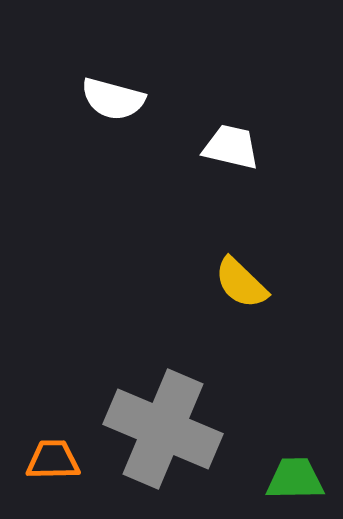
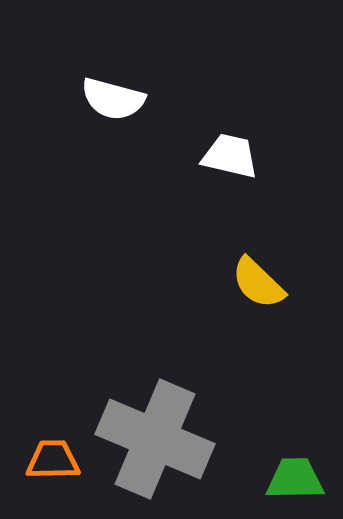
white trapezoid: moved 1 px left, 9 px down
yellow semicircle: moved 17 px right
gray cross: moved 8 px left, 10 px down
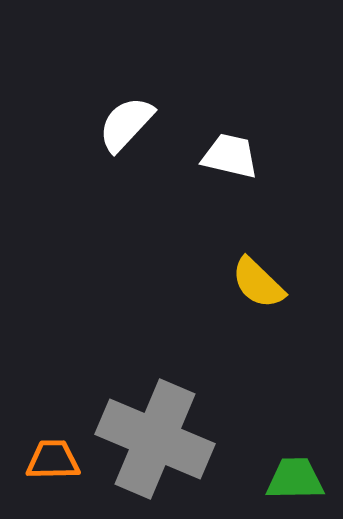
white semicircle: moved 13 px right, 25 px down; rotated 118 degrees clockwise
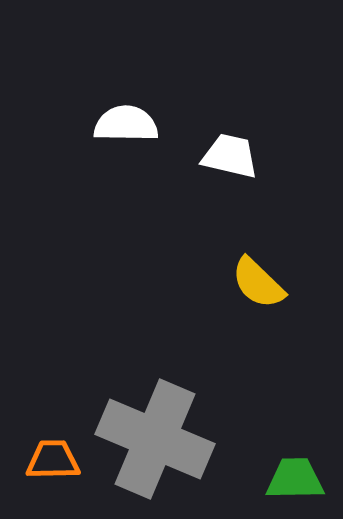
white semicircle: rotated 48 degrees clockwise
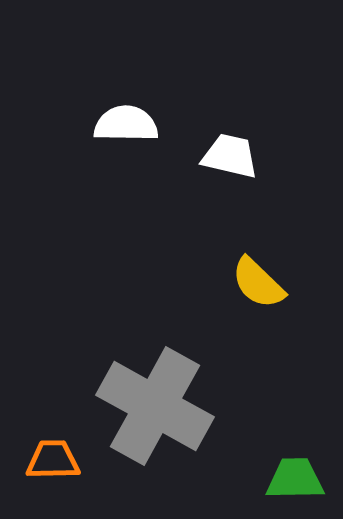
gray cross: moved 33 px up; rotated 6 degrees clockwise
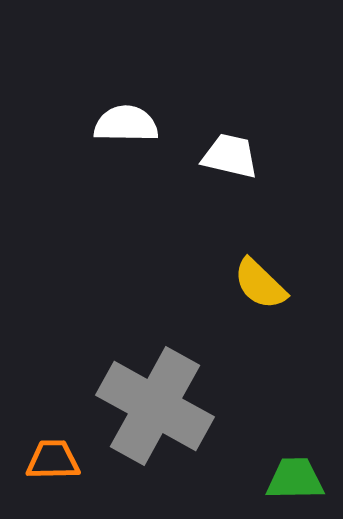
yellow semicircle: moved 2 px right, 1 px down
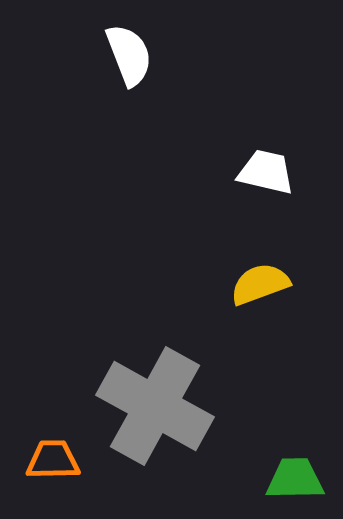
white semicircle: moved 3 px right, 69 px up; rotated 68 degrees clockwise
white trapezoid: moved 36 px right, 16 px down
yellow semicircle: rotated 116 degrees clockwise
